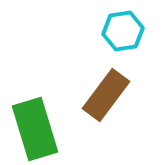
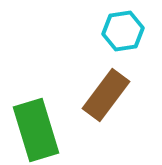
green rectangle: moved 1 px right, 1 px down
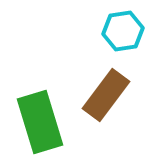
green rectangle: moved 4 px right, 8 px up
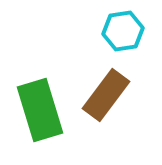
green rectangle: moved 12 px up
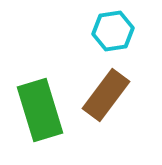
cyan hexagon: moved 10 px left
